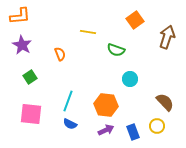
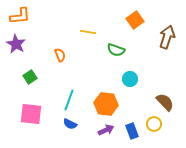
purple star: moved 6 px left, 1 px up
orange semicircle: moved 1 px down
cyan line: moved 1 px right, 1 px up
orange hexagon: moved 1 px up
yellow circle: moved 3 px left, 2 px up
blue rectangle: moved 1 px left, 1 px up
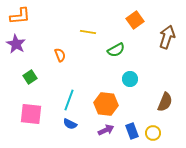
green semicircle: rotated 48 degrees counterclockwise
brown semicircle: rotated 66 degrees clockwise
yellow circle: moved 1 px left, 9 px down
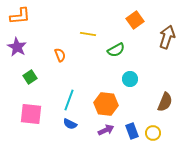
yellow line: moved 2 px down
purple star: moved 1 px right, 3 px down
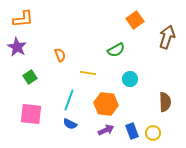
orange L-shape: moved 3 px right, 3 px down
yellow line: moved 39 px down
brown semicircle: rotated 24 degrees counterclockwise
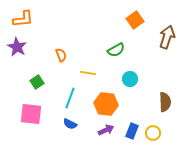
orange semicircle: moved 1 px right
green square: moved 7 px right, 5 px down
cyan line: moved 1 px right, 2 px up
blue rectangle: rotated 42 degrees clockwise
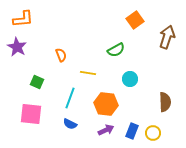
green square: rotated 32 degrees counterclockwise
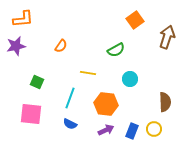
purple star: moved 1 px left, 1 px up; rotated 30 degrees clockwise
orange semicircle: moved 9 px up; rotated 56 degrees clockwise
yellow circle: moved 1 px right, 4 px up
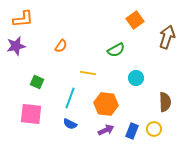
cyan circle: moved 6 px right, 1 px up
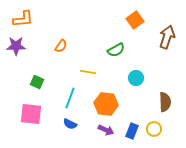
purple star: rotated 12 degrees clockwise
yellow line: moved 1 px up
purple arrow: rotated 49 degrees clockwise
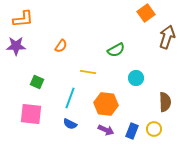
orange square: moved 11 px right, 7 px up
